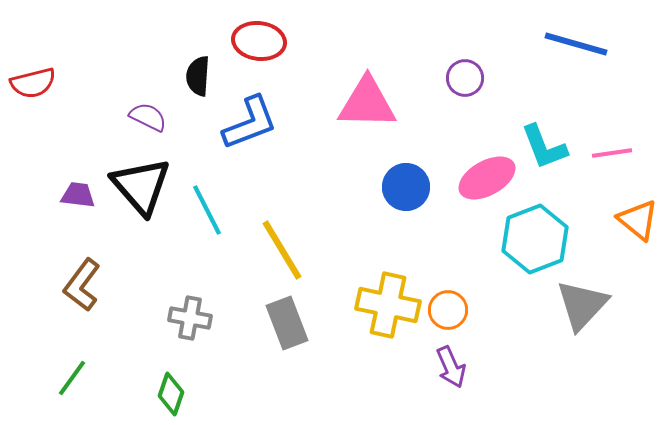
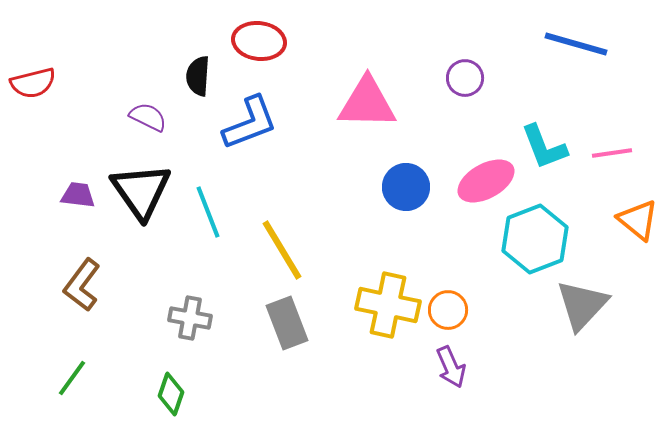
pink ellipse: moved 1 px left, 3 px down
black triangle: moved 5 px down; rotated 6 degrees clockwise
cyan line: moved 1 px right, 2 px down; rotated 6 degrees clockwise
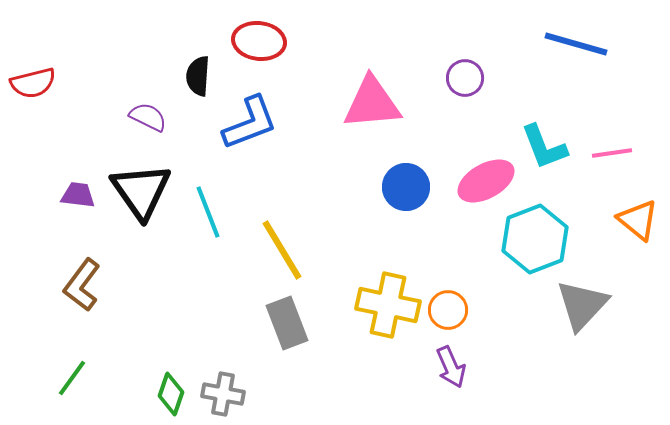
pink triangle: moved 5 px right; rotated 6 degrees counterclockwise
gray cross: moved 33 px right, 76 px down
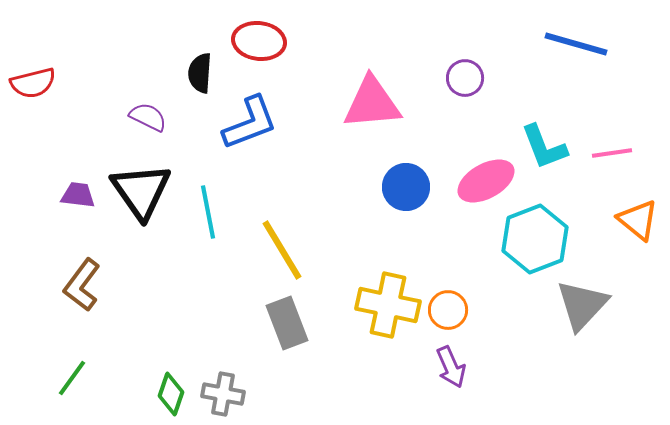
black semicircle: moved 2 px right, 3 px up
cyan line: rotated 10 degrees clockwise
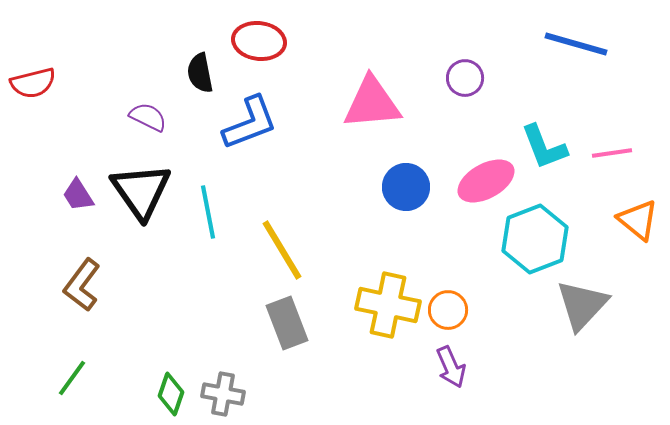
black semicircle: rotated 15 degrees counterclockwise
purple trapezoid: rotated 129 degrees counterclockwise
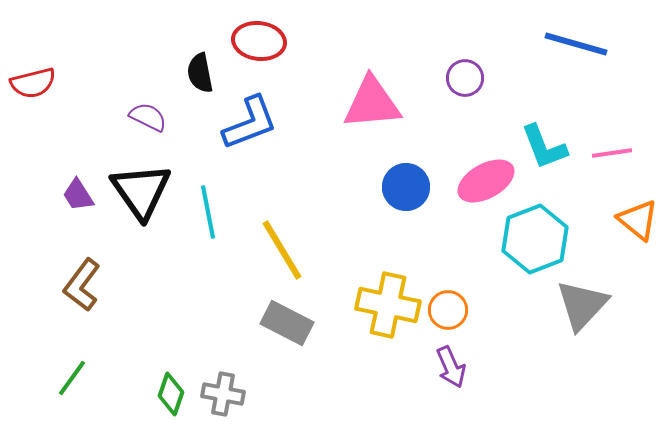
gray rectangle: rotated 42 degrees counterclockwise
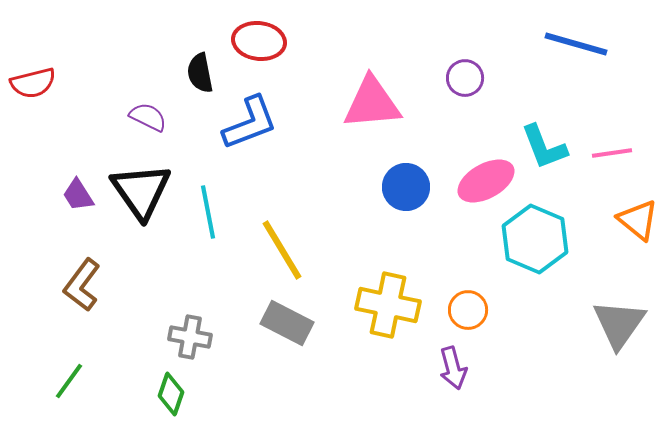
cyan hexagon: rotated 16 degrees counterclockwise
gray triangle: moved 37 px right, 19 px down; rotated 8 degrees counterclockwise
orange circle: moved 20 px right
purple arrow: moved 2 px right, 1 px down; rotated 9 degrees clockwise
green line: moved 3 px left, 3 px down
gray cross: moved 33 px left, 57 px up
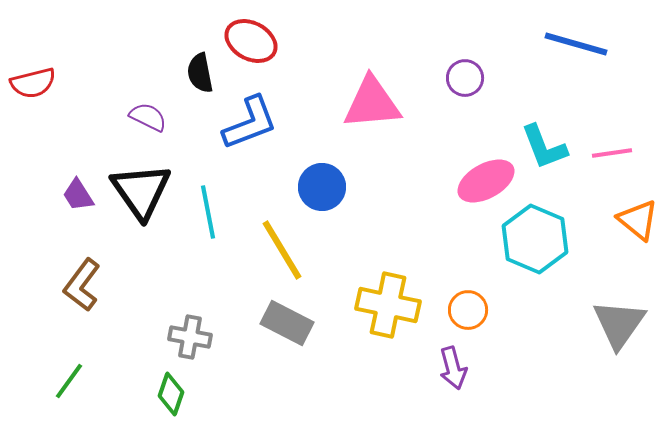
red ellipse: moved 8 px left; rotated 21 degrees clockwise
blue circle: moved 84 px left
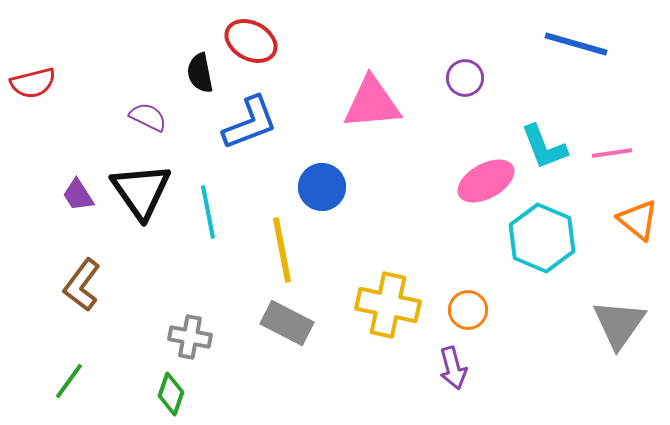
cyan hexagon: moved 7 px right, 1 px up
yellow line: rotated 20 degrees clockwise
